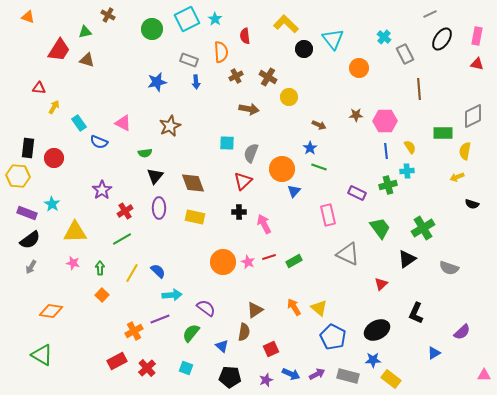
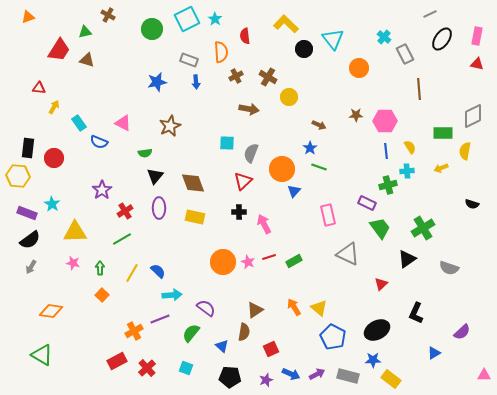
orange triangle at (28, 17): rotated 40 degrees counterclockwise
yellow arrow at (457, 177): moved 16 px left, 9 px up
purple rectangle at (357, 193): moved 10 px right, 10 px down
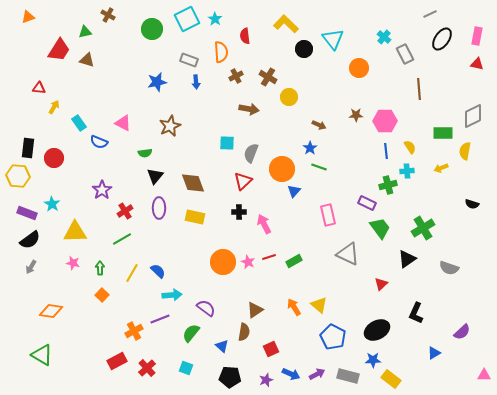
yellow triangle at (319, 308): moved 3 px up
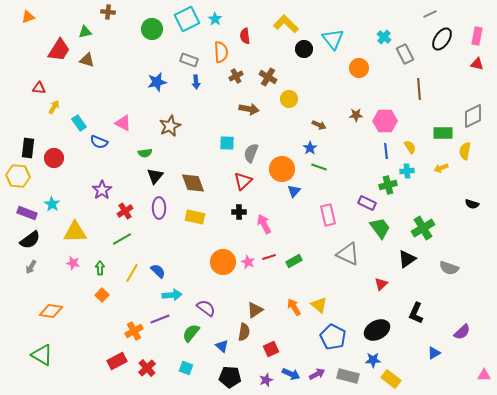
brown cross at (108, 15): moved 3 px up; rotated 24 degrees counterclockwise
yellow circle at (289, 97): moved 2 px down
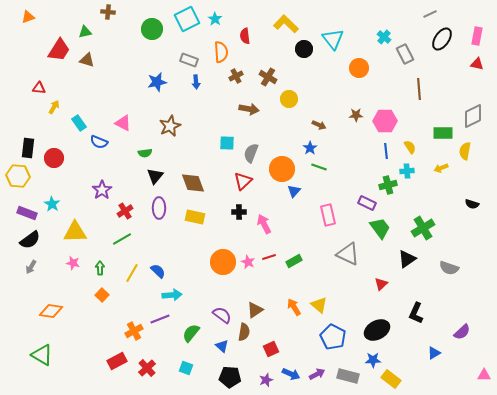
purple semicircle at (206, 308): moved 16 px right, 7 px down
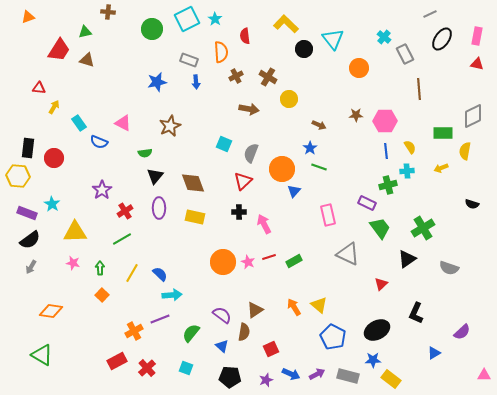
cyan square at (227, 143): moved 3 px left, 1 px down; rotated 21 degrees clockwise
blue semicircle at (158, 271): moved 2 px right, 3 px down
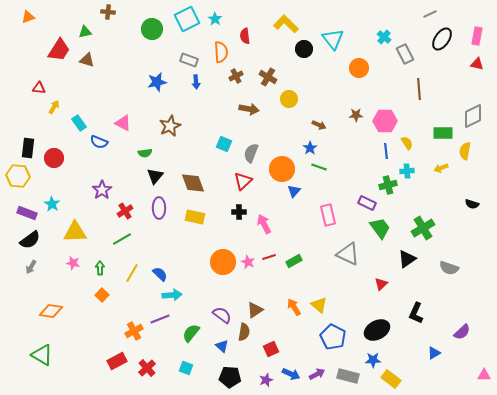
yellow semicircle at (410, 147): moved 3 px left, 4 px up
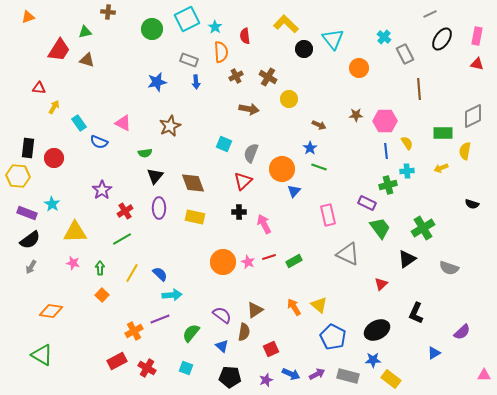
cyan star at (215, 19): moved 8 px down
red cross at (147, 368): rotated 18 degrees counterclockwise
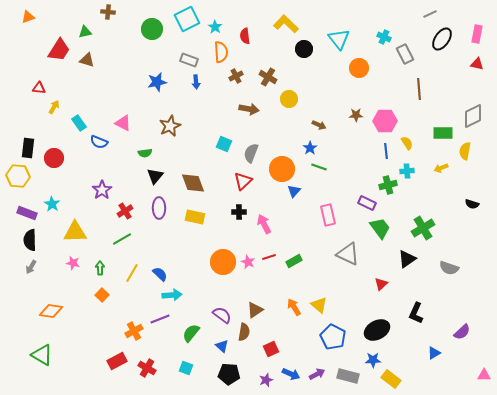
pink rectangle at (477, 36): moved 2 px up
cyan cross at (384, 37): rotated 16 degrees counterclockwise
cyan triangle at (333, 39): moved 6 px right
black semicircle at (30, 240): rotated 125 degrees clockwise
black pentagon at (230, 377): moved 1 px left, 3 px up
